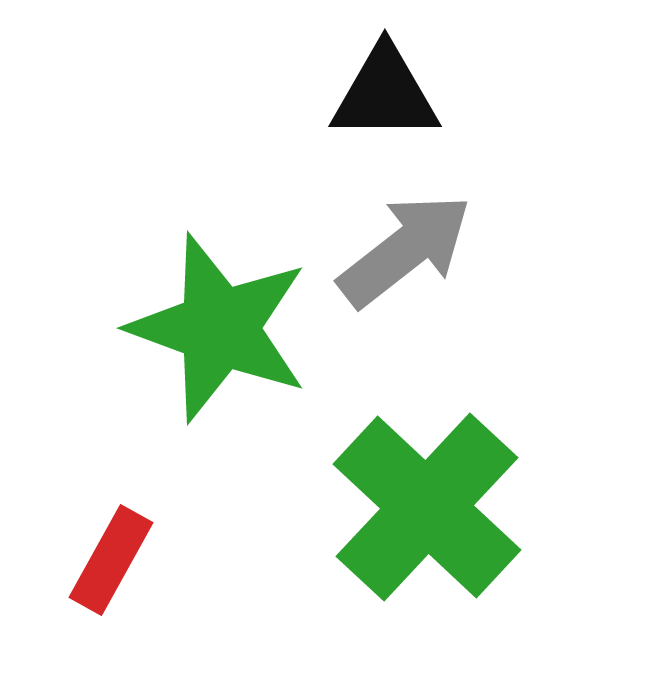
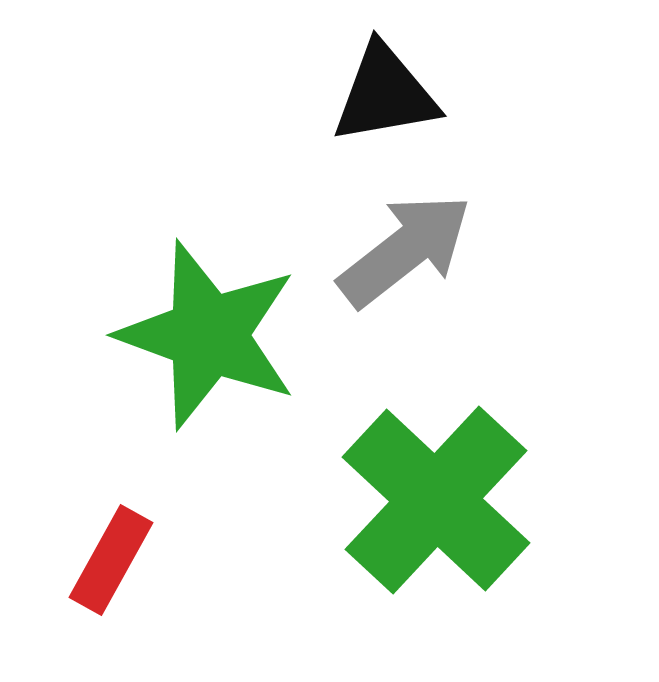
black triangle: rotated 10 degrees counterclockwise
green star: moved 11 px left, 7 px down
green cross: moved 9 px right, 7 px up
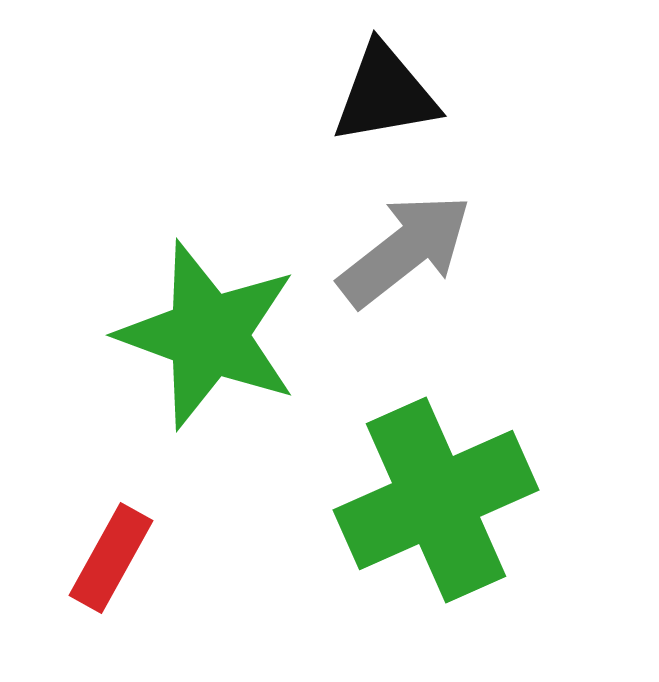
green cross: rotated 23 degrees clockwise
red rectangle: moved 2 px up
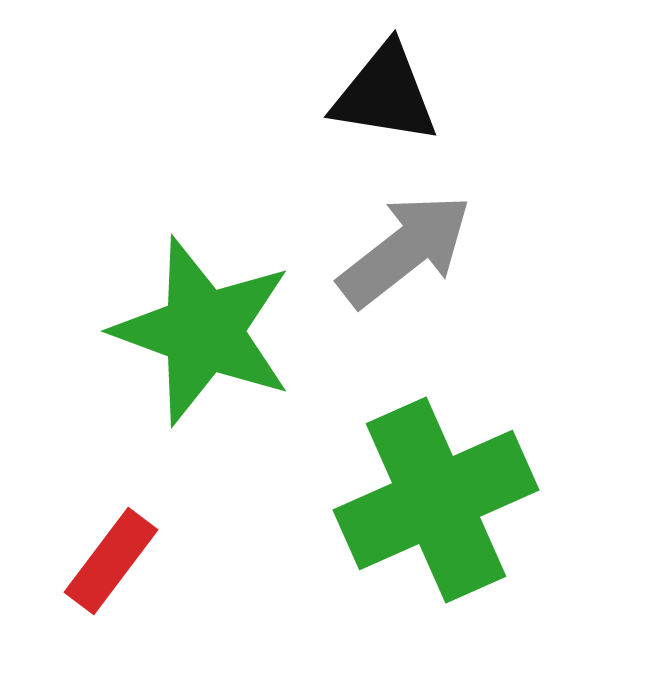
black triangle: rotated 19 degrees clockwise
green star: moved 5 px left, 4 px up
red rectangle: moved 3 px down; rotated 8 degrees clockwise
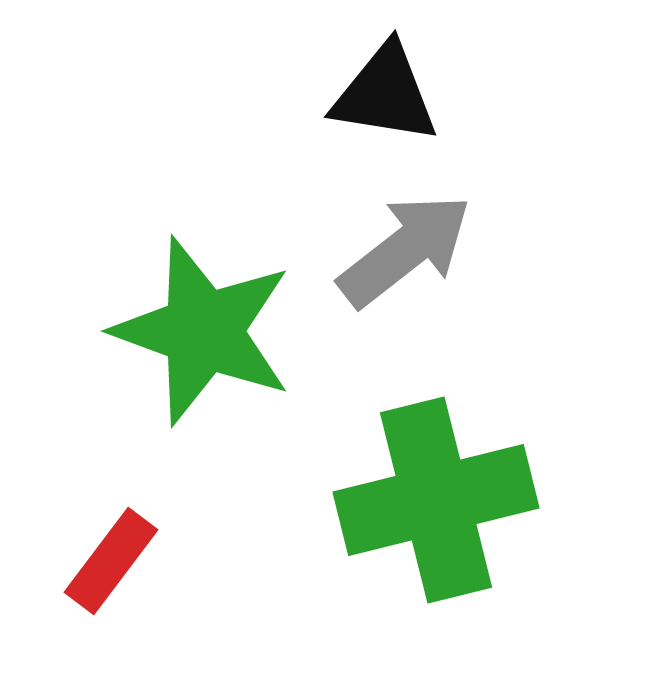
green cross: rotated 10 degrees clockwise
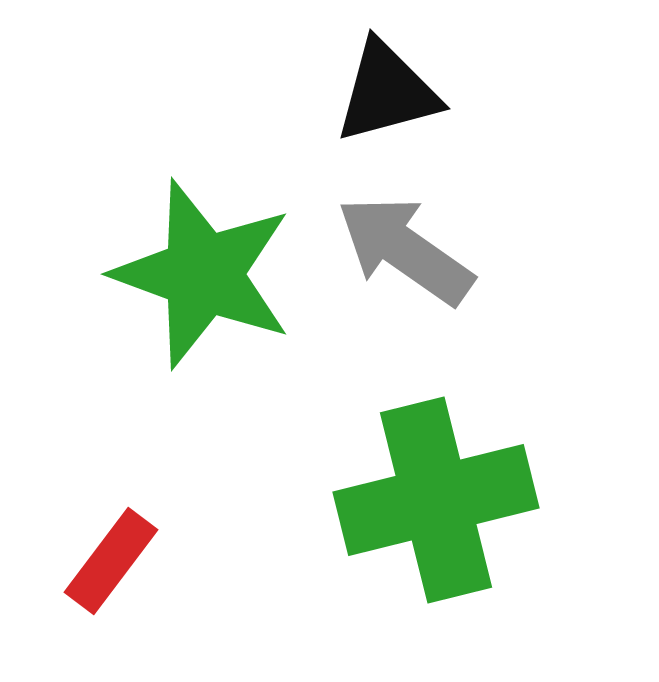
black triangle: moved 2 px right, 2 px up; rotated 24 degrees counterclockwise
gray arrow: rotated 107 degrees counterclockwise
green star: moved 57 px up
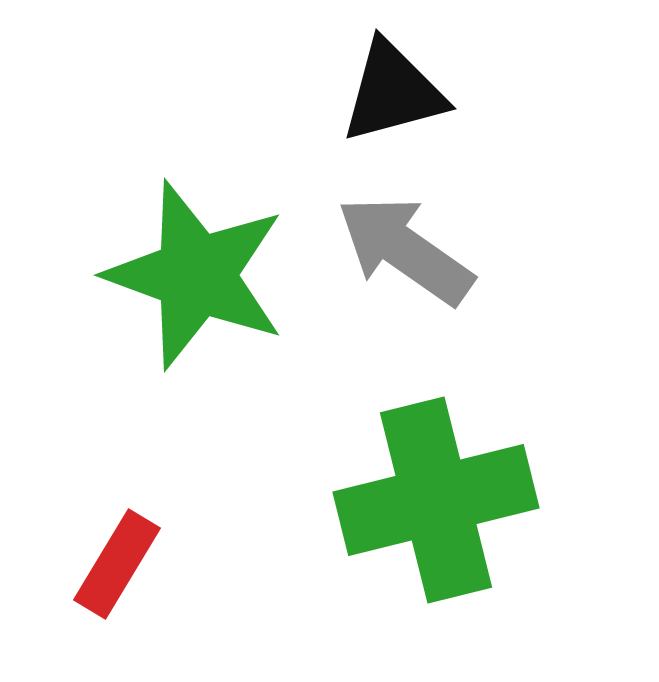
black triangle: moved 6 px right
green star: moved 7 px left, 1 px down
red rectangle: moved 6 px right, 3 px down; rotated 6 degrees counterclockwise
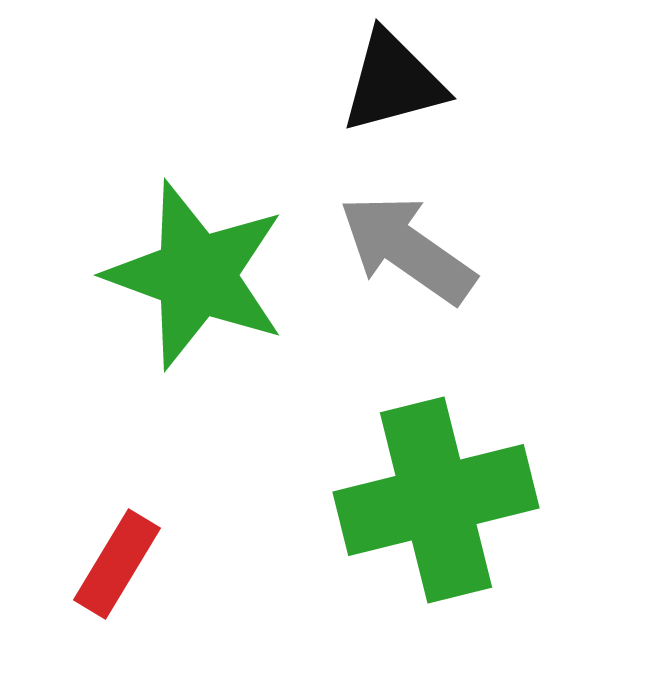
black triangle: moved 10 px up
gray arrow: moved 2 px right, 1 px up
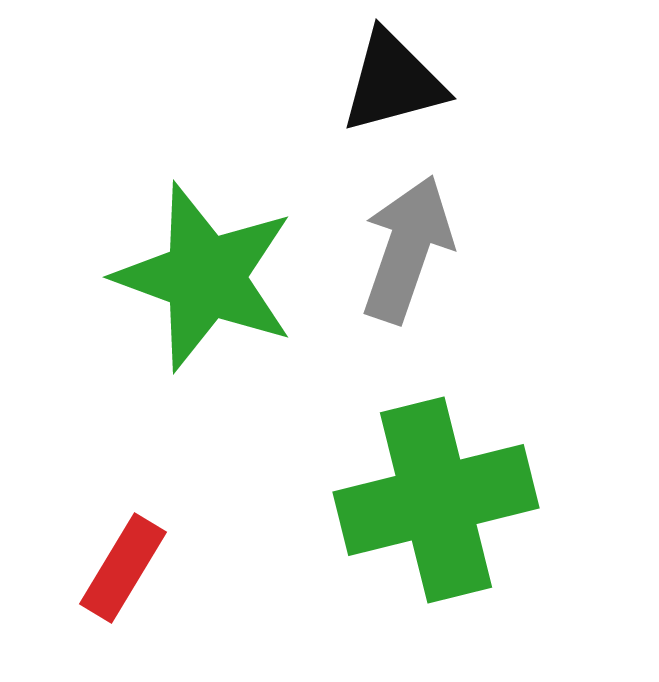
gray arrow: rotated 74 degrees clockwise
green star: moved 9 px right, 2 px down
red rectangle: moved 6 px right, 4 px down
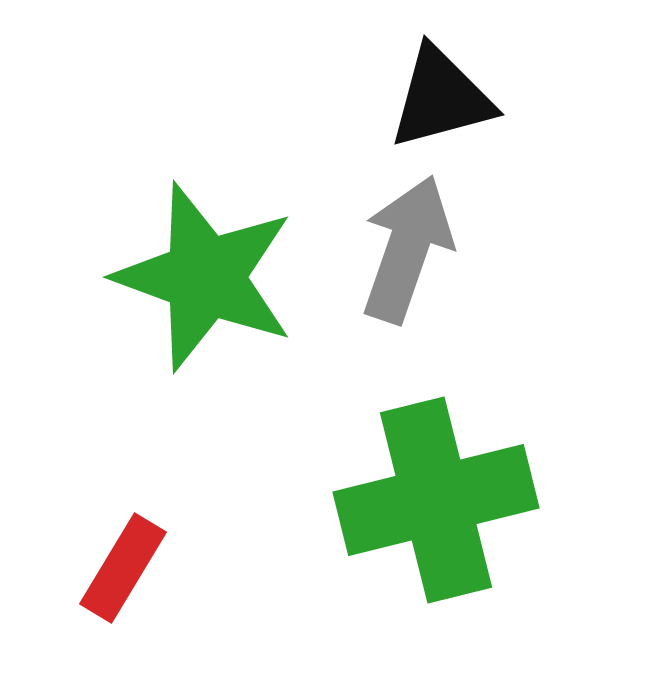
black triangle: moved 48 px right, 16 px down
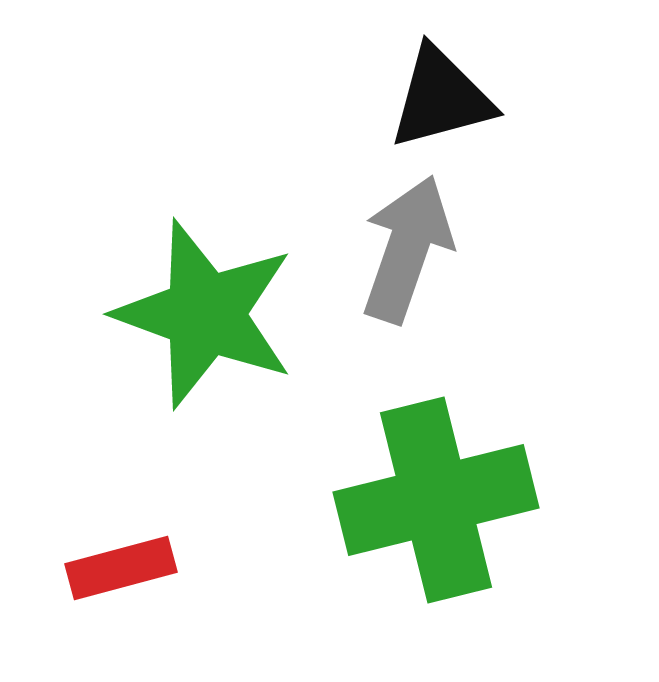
green star: moved 37 px down
red rectangle: moved 2 px left; rotated 44 degrees clockwise
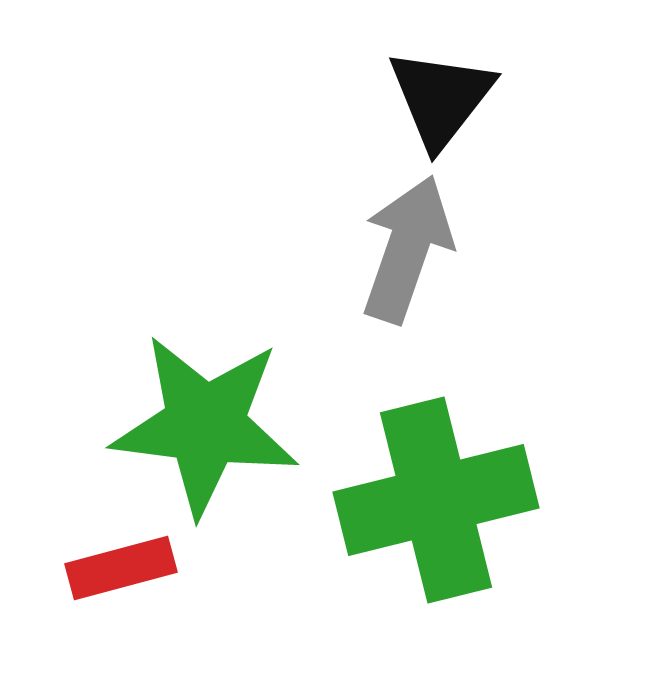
black triangle: rotated 37 degrees counterclockwise
green star: moved 111 px down; rotated 13 degrees counterclockwise
